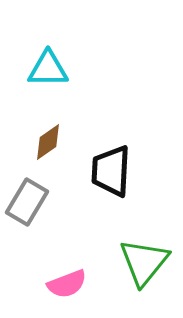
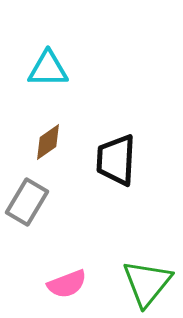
black trapezoid: moved 5 px right, 11 px up
green triangle: moved 3 px right, 21 px down
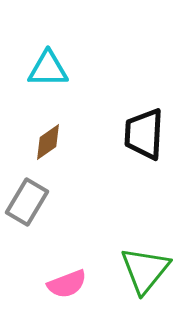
black trapezoid: moved 28 px right, 26 px up
green triangle: moved 2 px left, 13 px up
